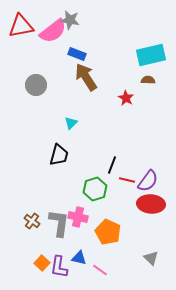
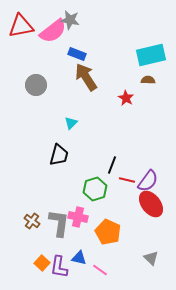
red ellipse: rotated 48 degrees clockwise
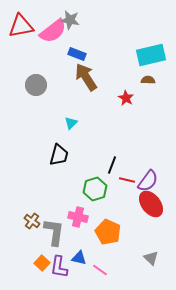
gray L-shape: moved 5 px left, 9 px down
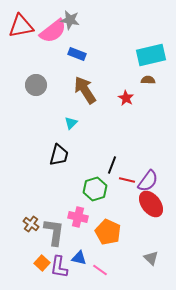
brown arrow: moved 1 px left, 13 px down
brown cross: moved 1 px left, 3 px down
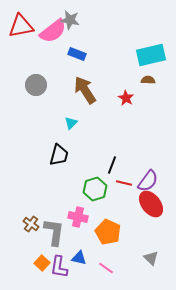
red line: moved 3 px left, 3 px down
pink line: moved 6 px right, 2 px up
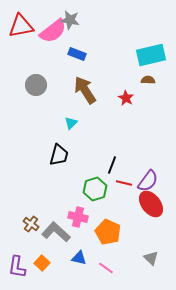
gray L-shape: moved 2 px right; rotated 56 degrees counterclockwise
purple L-shape: moved 42 px left
